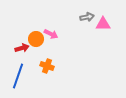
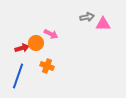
orange circle: moved 4 px down
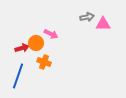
orange cross: moved 3 px left, 4 px up
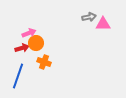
gray arrow: moved 2 px right
pink arrow: moved 22 px left, 1 px up; rotated 48 degrees counterclockwise
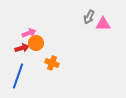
gray arrow: rotated 128 degrees clockwise
orange cross: moved 8 px right, 1 px down
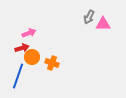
orange circle: moved 4 px left, 14 px down
